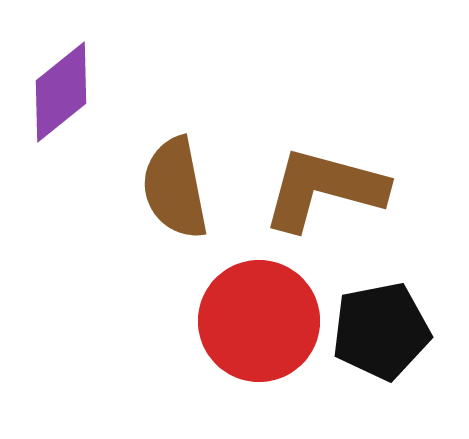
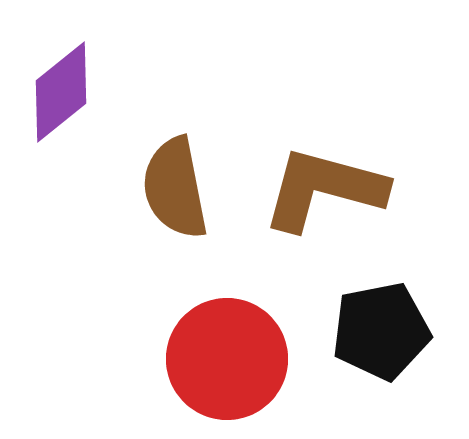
red circle: moved 32 px left, 38 px down
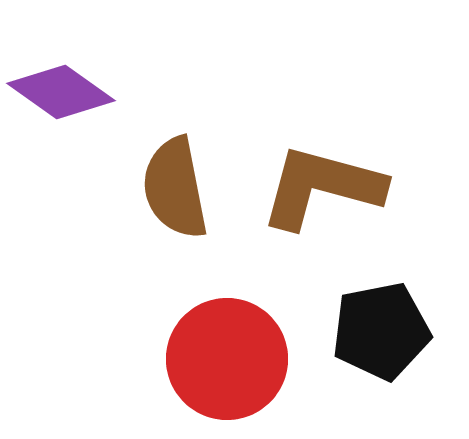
purple diamond: rotated 74 degrees clockwise
brown L-shape: moved 2 px left, 2 px up
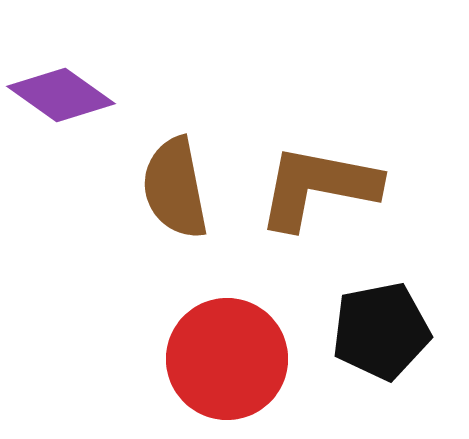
purple diamond: moved 3 px down
brown L-shape: moved 4 px left; rotated 4 degrees counterclockwise
